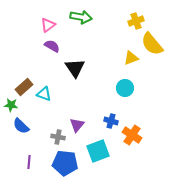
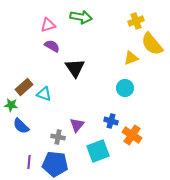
pink triangle: rotated 21 degrees clockwise
blue pentagon: moved 10 px left, 1 px down
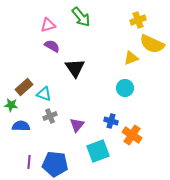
green arrow: rotated 40 degrees clockwise
yellow cross: moved 2 px right, 1 px up
yellow semicircle: rotated 25 degrees counterclockwise
blue semicircle: rotated 138 degrees clockwise
gray cross: moved 8 px left, 21 px up; rotated 32 degrees counterclockwise
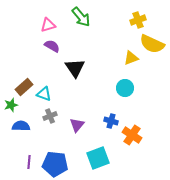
green star: rotated 24 degrees counterclockwise
cyan square: moved 7 px down
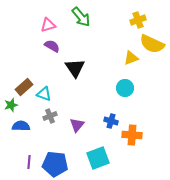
orange cross: rotated 30 degrees counterclockwise
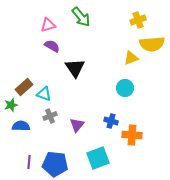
yellow semicircle: rotated 30 degrees counterclockwise
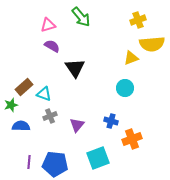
orange cross: moved 4 px down; rotated 24 degrees counterclockwise
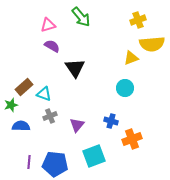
cyan square: moved 4 px left, 2 px up
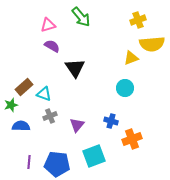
blue pentagon: moved 2 px right
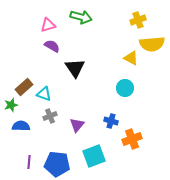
green arrow: rotated 35 degrees counterclockwise
yellow triangle: rotated 49 degrees clockwise
